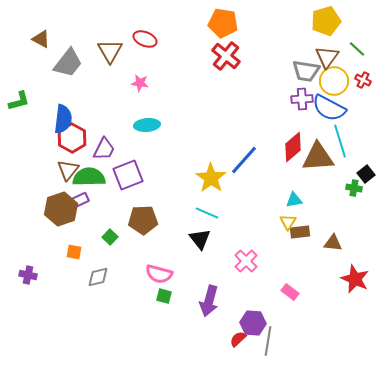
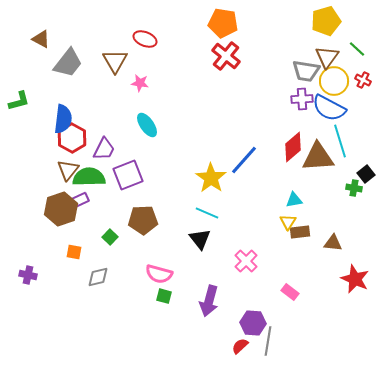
brown triangle at (110, 51): moved 5 px right, 10 px down
cyan ellipse at (147, 125): rotated 60 degrees clockwise
red semicircle at (238, 339): moved 2 px right, 7 px down
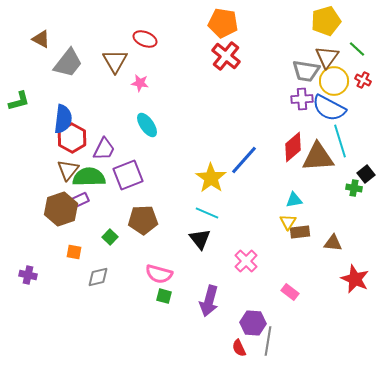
red semicircle at (240, 346): moved 1 px left, 2 px down; rotated 72 degrees counterclockwise
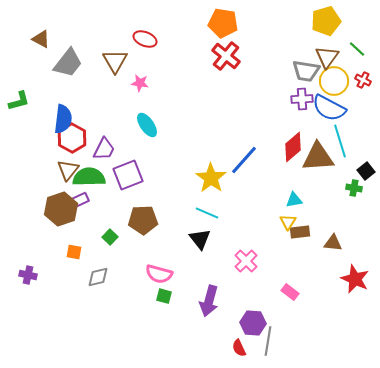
black square at (366, 174): moved 3 px up
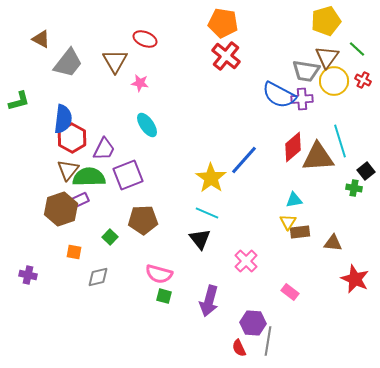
blue semicircle at (329, 108): moved 50 px left, 13 px up
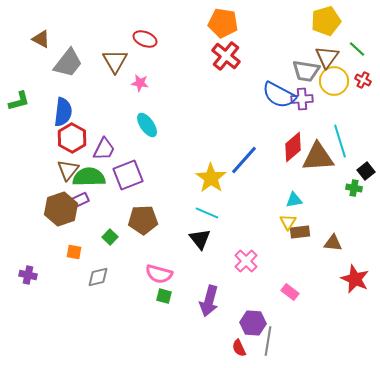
blue semicircle at (63, 119): moved 7 px up
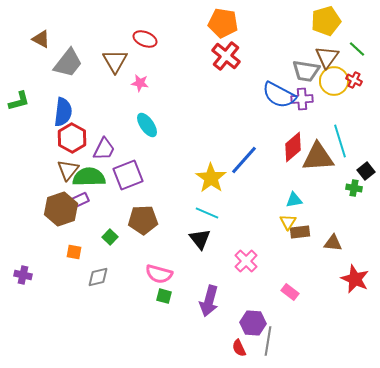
red cross at (363, 80): moved 9 px left
purple cross at (28, 275): moved 5 px left
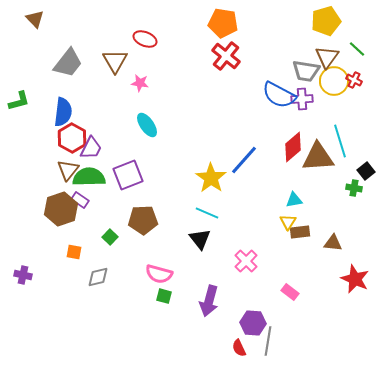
brown triangle at (41, 39): moved 6 px left, 20 px up; rotated 18 degrees clockwise
purple trapezoid at (104, 149): moved 13 px left, 1 px up
purple rectangle at (80, 200): rotated 60 degrees clockwise
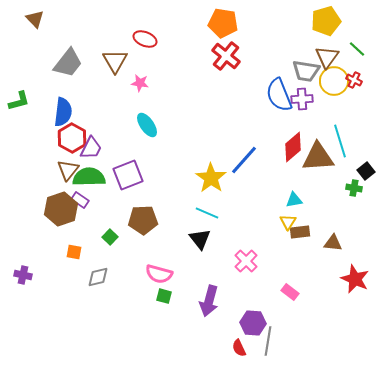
blue semicircle at (279, 95): rotated 40 degrees clockwise
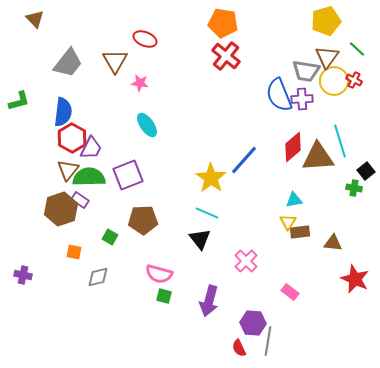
green square at (110, 237): rotated 14 degrees counterclockwise
